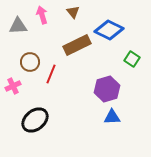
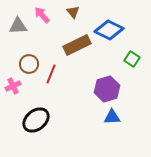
pink arrow: rotated 24 degrees counterclockwise
brown circle: moved 1 px left, 2 px down
black ellipse: moved 1 px right
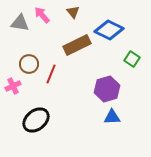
gray triangle: moved 2 px right, 3 px up; rotated 12 degrees clockwise
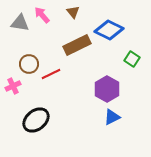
red line: rotated 42 degrees clockwise
purple hexagon: rotated 15 degrees counterclockwise
blue triangle: rotated 24 degrees counterclockwise
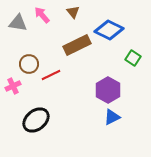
gray triangle: moved 2 px left
green square: moved 1 px right, 1 px up
red line: moved 1 px down
purple hexagon: moved 1 px right, 1 px down
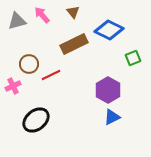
gray triangle: moved 1 px left, 2 px up; rotated 24 degrees counterclockwise
brown rectangle: moved 3 px left, 1 px up
green square: rotated 35 degrees clockwise
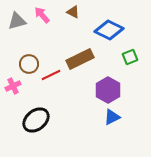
brown triangle: rotated 24 degrees counterclockwise
brown rectangle: moved 6 px right, 15 px down
green square: moved 3 px left, 1 px up
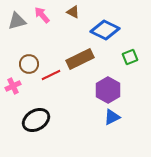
blue diamond: moved 4 px left
black ellipse: rotated 8 degrees clockwise
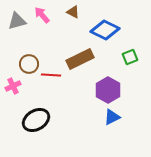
red line: rotated 30 degrees clockwise
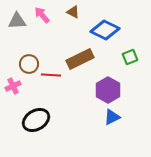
gray triangle: rotated 12 degrees clockwise
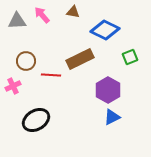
brown triangle: rotated 16 degrees counterclockwise
brown circle: moved 3 px left, 3 px up
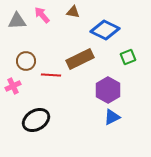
green square: moved 2 px left
